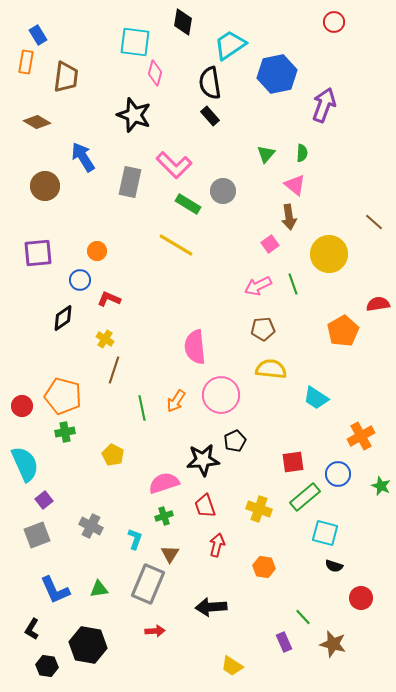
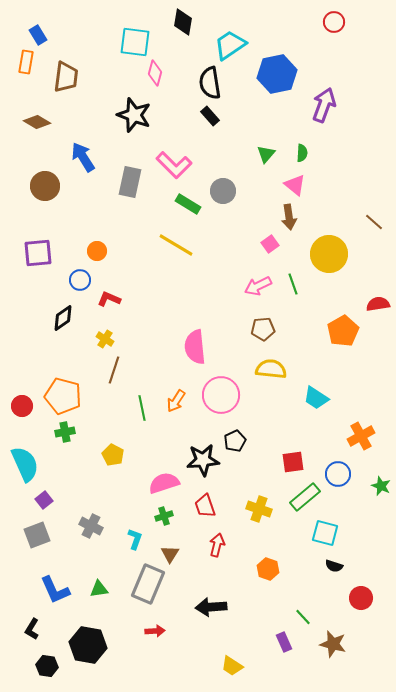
orange hexagon at (264, 567): moved 4 px right, 2 px down; rotated 10 degrees clockwise
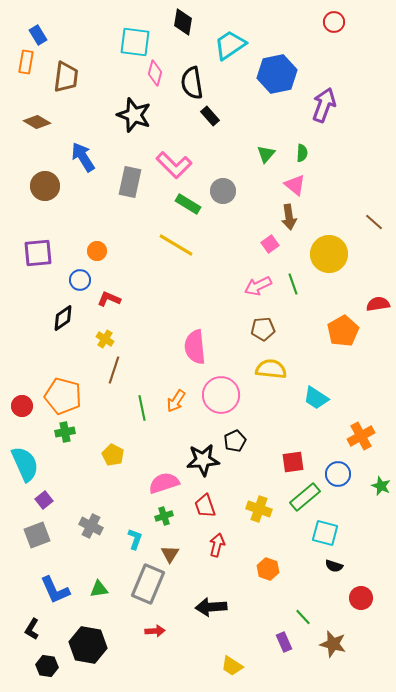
black semicircle at (210, 83): moved 18 px left
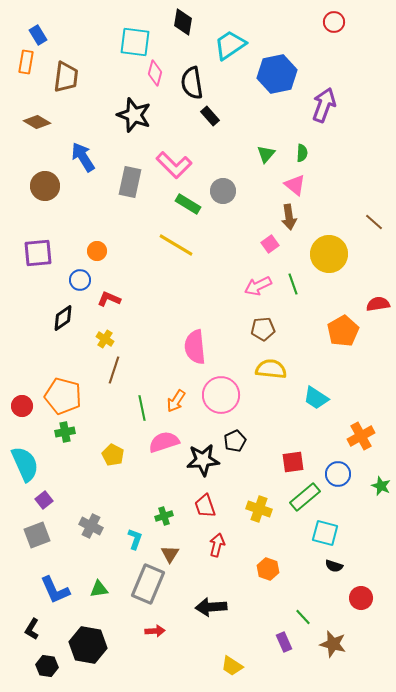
pink semicircle at (164, 483): moved 41 px up
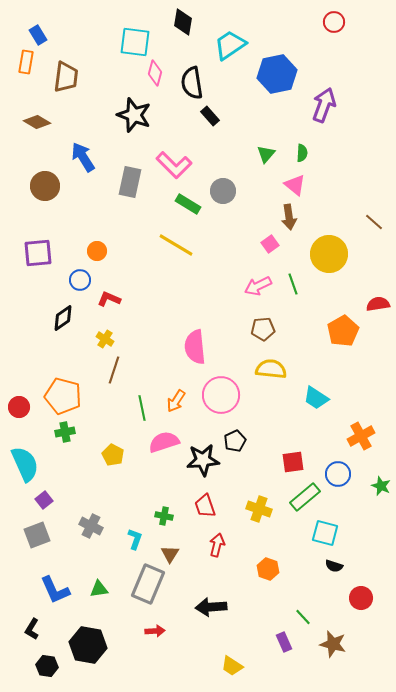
red circle at (22, 406): moved 3 px left, 1 px down
green cross at (164, 516): rotated 30 degrees clockwise
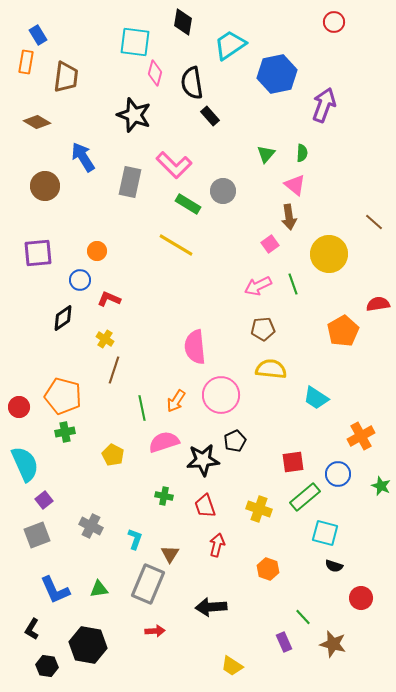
green cross at (164, 516): moved 20 px up
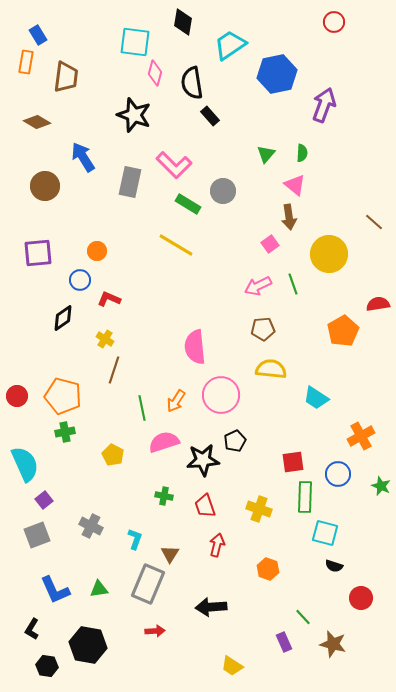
red circle at (19, 407): moved 2 px left, 11 px up
green rectangle at (305, 497): rotated 48 degrees counterclockwise
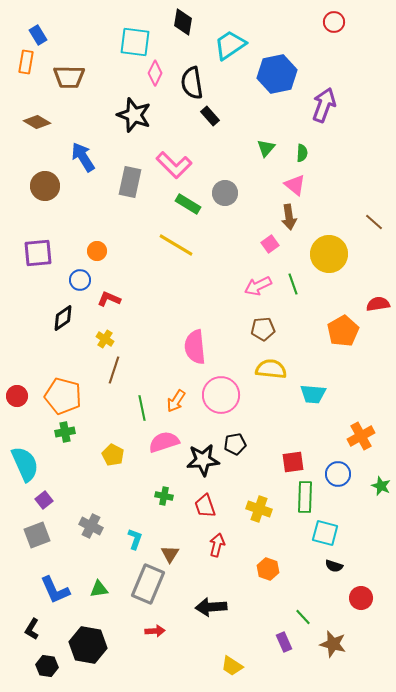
pink diamond at (155, 73): rotated 10 degrees clockwise
brown trapezoid at (66, 77): moved 3 px right; rotated 84 degrees clockwise
green triangle at (266, 154): moved 6 px up
gray circle at (223, 191): moved 2 px right, 2 px down
cyan trapezoid at (316, 398): moved 3 px left, 4 px up; rotated 28 degrees counterclockwise
black pentagon at (235, 441): moved 3 px down; rotated 15 degrees clockwise
